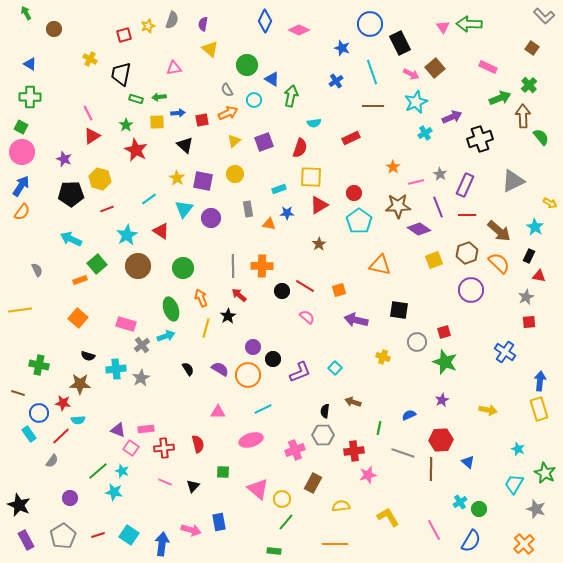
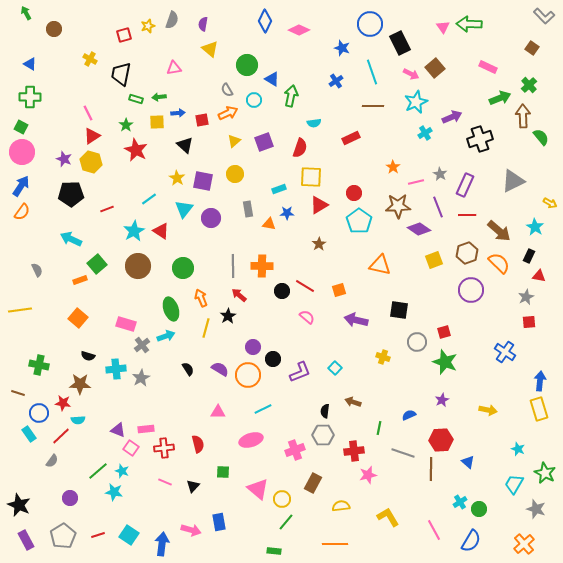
yellow hexagon at (100, 179): moved 9 px left, 17 px up
cyan star at (127, 235): moved 7 px right, 4 px up
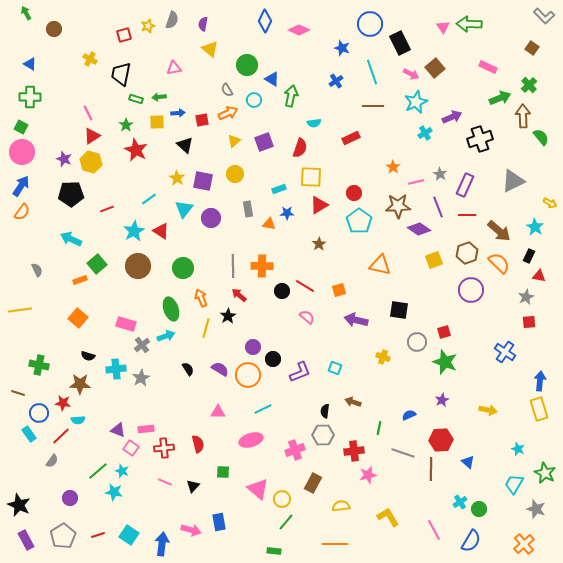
cyan square at (335, 368): rotated 24 degrees counterclockwise
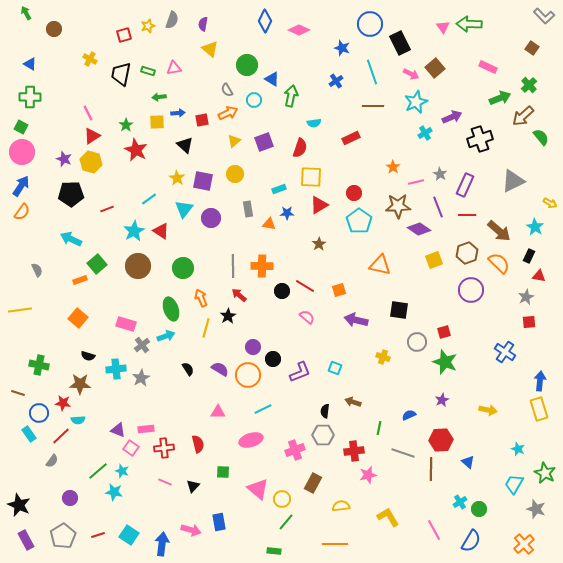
green rectangle at (136, 99): moved 12 px right, 28 px up
brown arrow at (523, 116): rotated 130 degrees counterclockwise
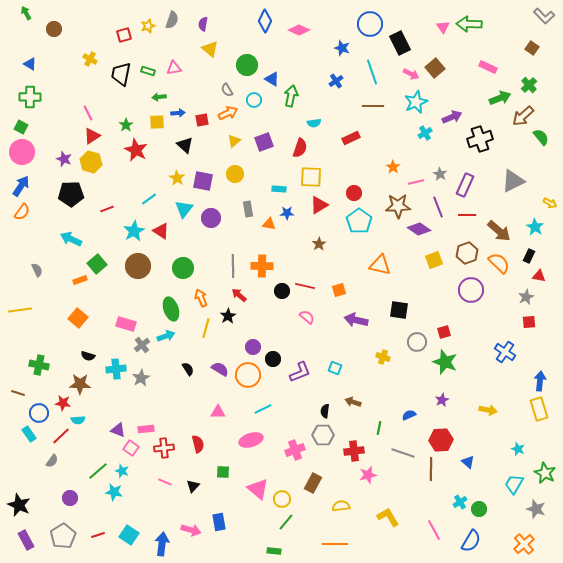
cyan rectangle at (279, 189): rotated 24 degrees clockwise
red line at (305, 286): rotated 18 degrees counterclockwise
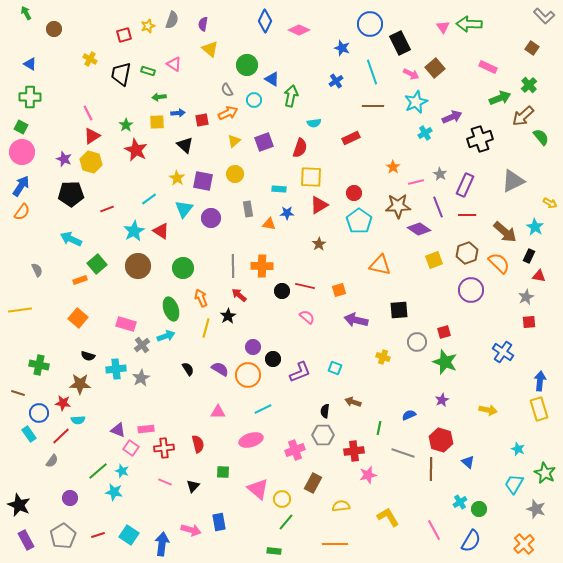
pink triangle at (174, 68): moved 4 px up; rotated 42 degrees clockwise
brown arrow at (499, 231): moved 6 px right, 1 px down
black square at (399, 310): rotated 12 degrees counterclockwise
blue cross at (505, 352): moved 2 px left
red hexagon at (441, 440): rotated 20 degrees clockwise
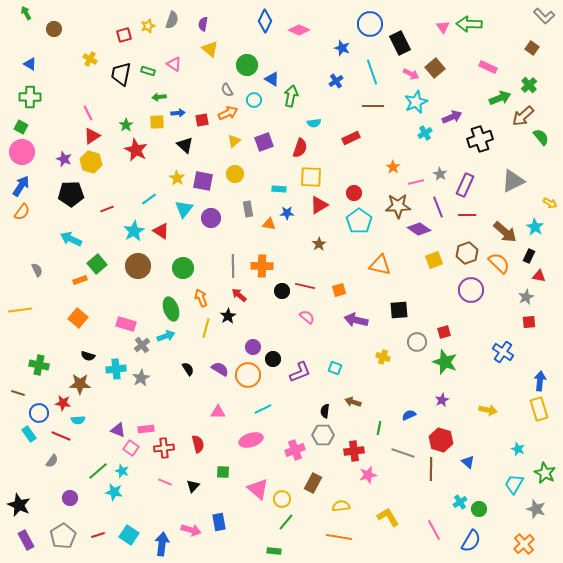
red line at (61, 436): rotated 66 degrees clockwise
orange line at (335, 544): moved 4 px right, 7 px up; rotated 10 degrees clockwise
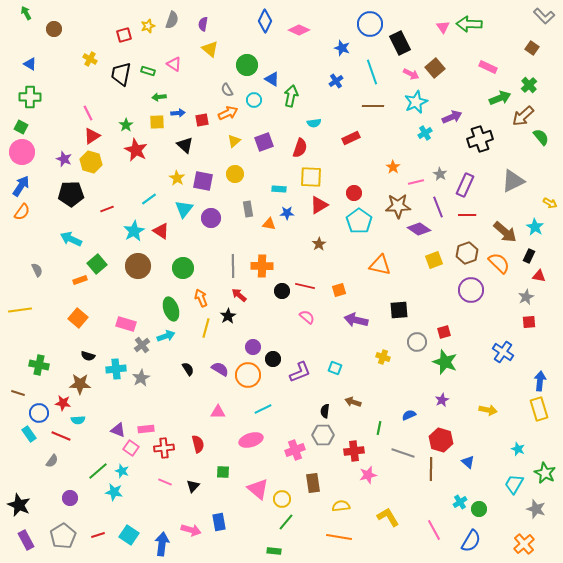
brown rectangle at (313, 483): rotated 36 degrees counterclockwise
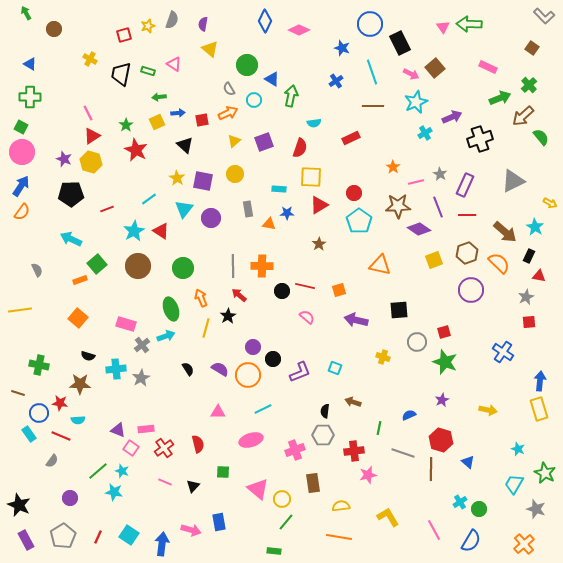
gray semicircle at (227, 90): moved 2 px right, 1 px up
yellow square at (157, 122): rotated 21 degrees counterclockwise
red star at (63, 403): moved 3 px left
red cross at (164, 448): rotated 30 degrees counterclockwise
red line at (98, 535): moved 2 px down; rotated 48 degrees counterclockwise
